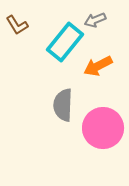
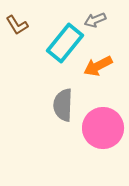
cyan rectangle: moved 1 px down
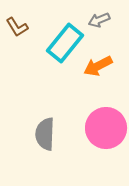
gray arrow: moved 4 px right
brown L-shape: moved 2 px down
gray semicircle: moved 18 px left, 29 px down
pink circle: moved 3 px right
